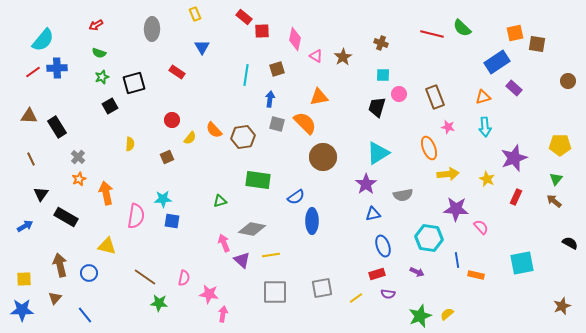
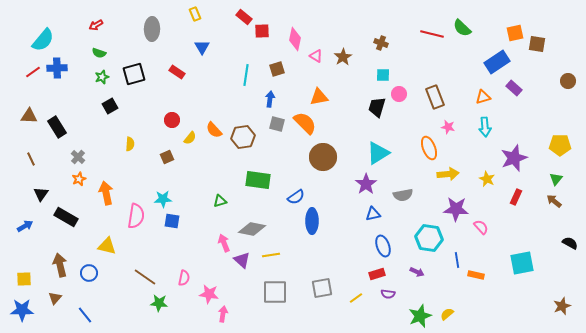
black square at (134, 83): moved 9 px up
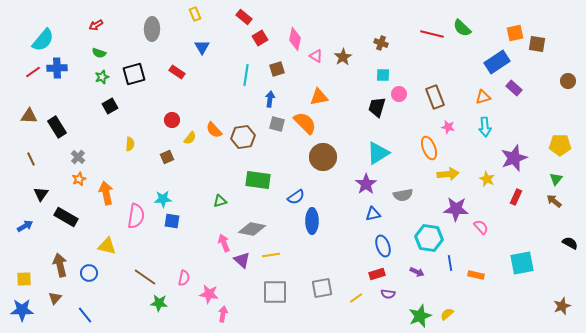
red square at (262, 31): moved 2 px left, 7 px down; rotated 28 degrees counterclockwise
blue line at (457, 260): moved 7 px left, 3 px down
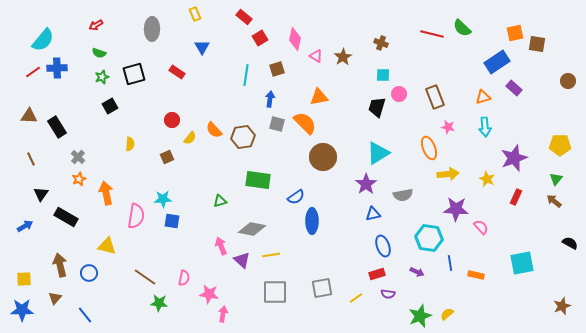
pink arrow at (224, 243): moved 3 px left, 3 px down
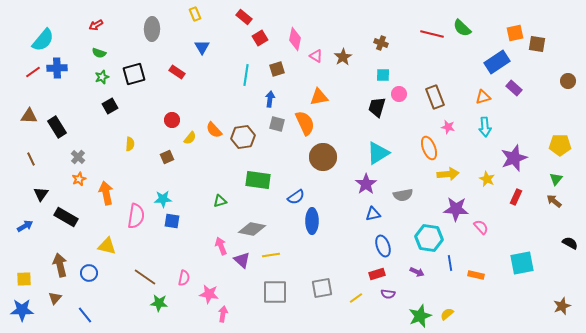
orange semicircle at (305, 123): rotated 20 degrees clockwise
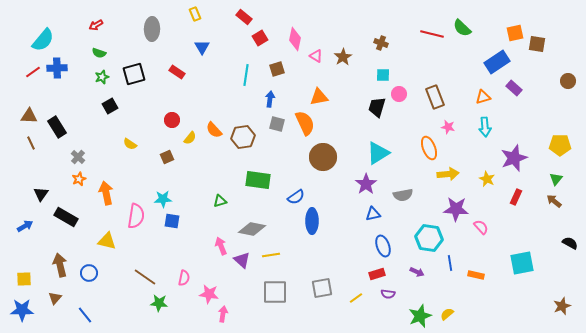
yellow semicircle at (130, 144): rotated 120 degrees clockwise
brown line at (31, 159): moved 16 px up
yellow triangle at (107, 246): moved 5 px up
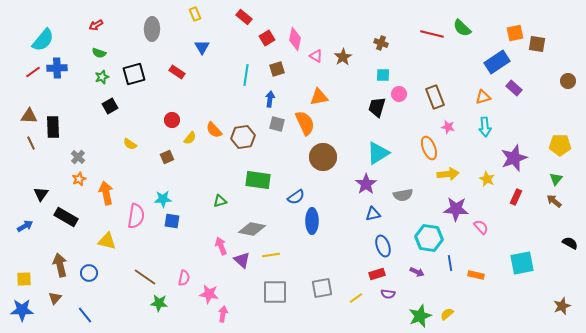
red square at (260, 38): moved 7 px right
black rectangle at (57, 127): moved 4 px left; rotated 30 degrees clockwise
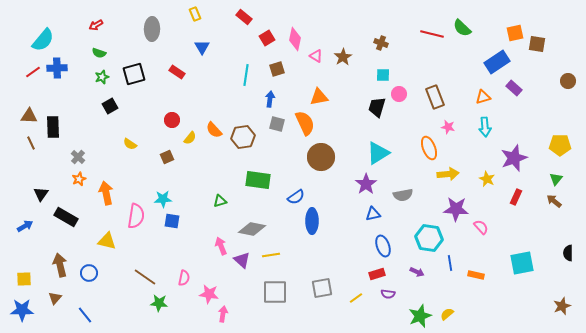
brown circle at (323, 157): moved 2 px left
black semicircle at (570, 243): moved 2 px left, 10 px down; rotated 119 degrees counterclockwise
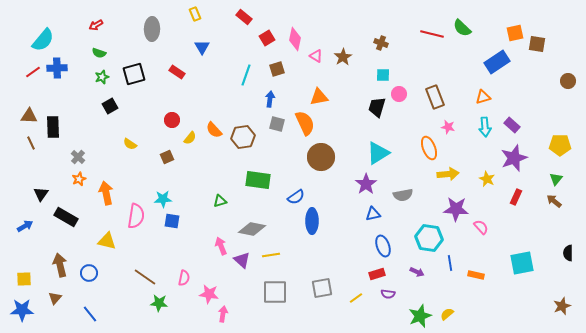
cyan line at (246, 75): rotated 10 degrees clockwise
purple rectangle at (514, 88): moved 2 px left, 37 px down
blue line at (85, 315): moved 5 px right, 1 px up
